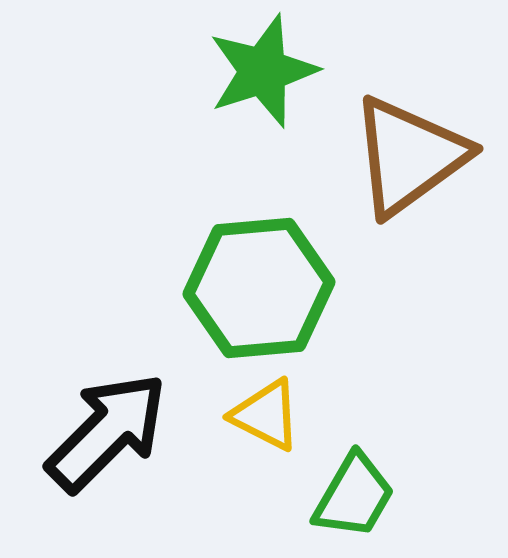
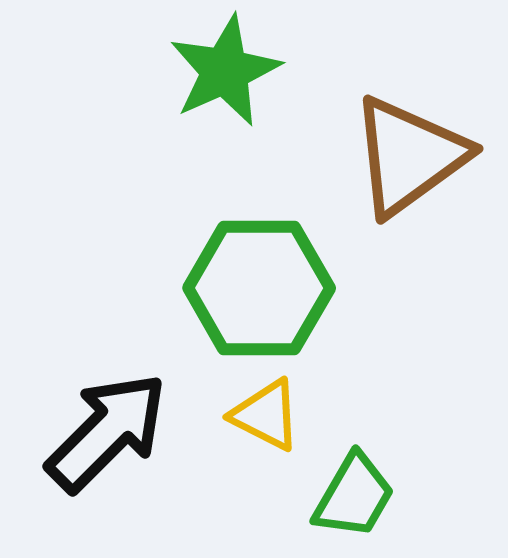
green star: moved 38 px left; rotated 6 degrees counterclockwise
green hexagon: rotated 5 degrees clockwise
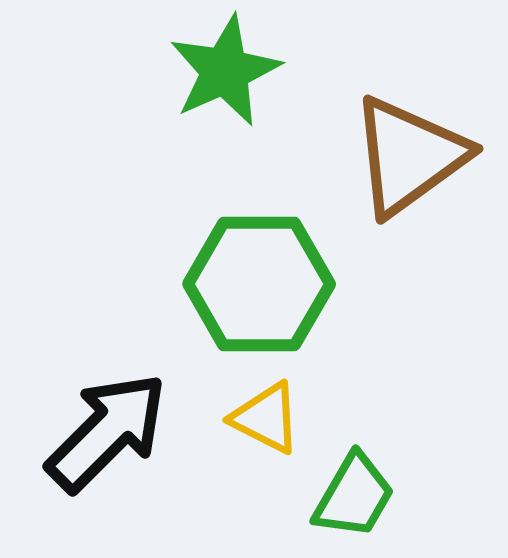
green hexagon: moved 4 px up
yellow triangle: moved 3 px down
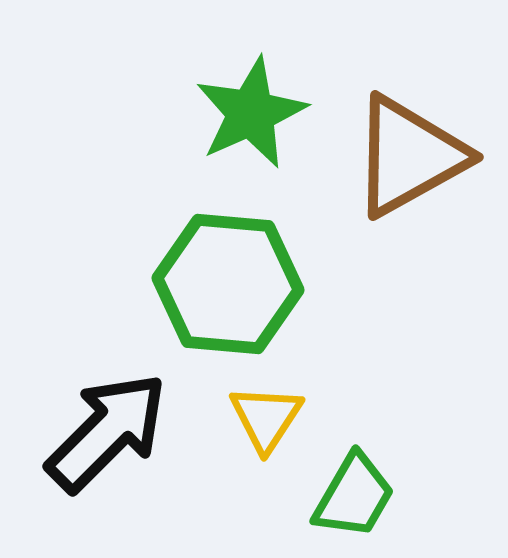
green star: moved 26 px right, 42 px down
brown triangle: rotated 7 degrees clockwise
green hexagon: moved 31 px left; rotated 5 degrees clockwise
yellow triangle: rotated 36 degrees clockwise
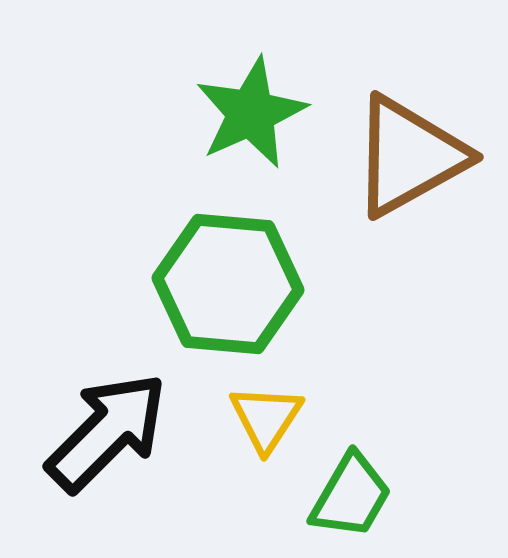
green trapezoid: moved 3 px left
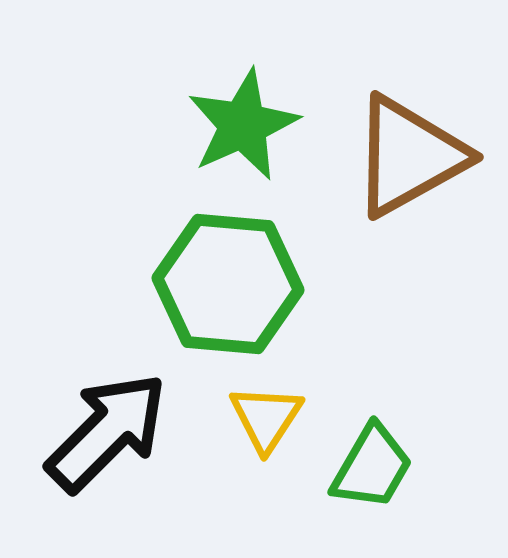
green star: moved 8 px left, 12 px down
green trapezoid: moved 21 px right, 29 px up
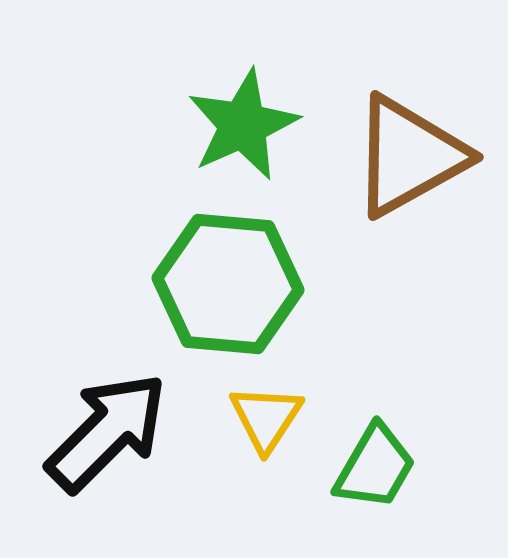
green trapezoid: moved 3 px right
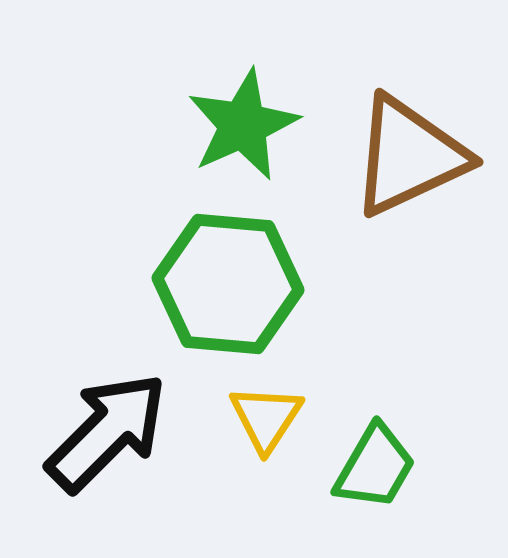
brown triangle: rotated 4 degrees clockwise
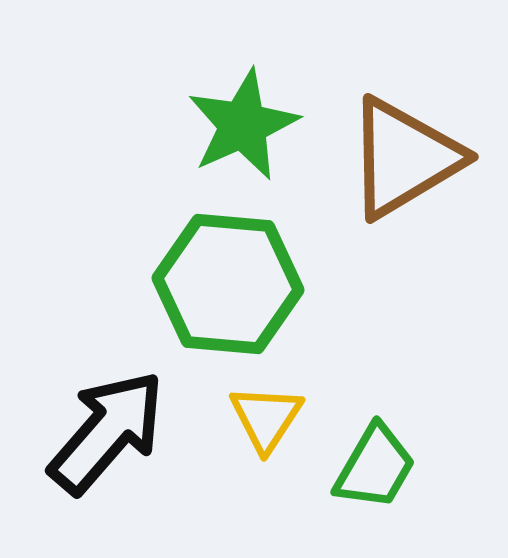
brown triangle: moved 5 px left, 2 px down; rotated 6 degrees counterclockwise
black arrow: rotated 4 degrees counterclockwise
